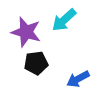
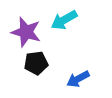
cyan arrow: rotated 12 degrees clockwise
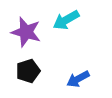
cyan arrow: moved 2 px right
black pentagon: moved 8 px left, 8 px down; rotated 10 degrees counterclockwise
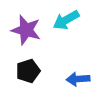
purple star: moved 2 px up
blue arrow: rotated 25 degrees clockwise
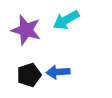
black pentagon: moved 1 px right, 4 px down
blue arrow: moved 20 px left, 7 px up
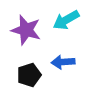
blue arrow: moved 5 px right, 10 px up
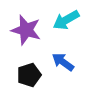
blue arrow: rotated 40 degrees clockwise
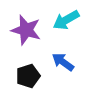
black pentagon: moved 1 px left, 1 px down
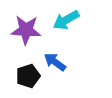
purple star: rotated 12 degrees counterclockwise
blue arrow: moved 8 px left
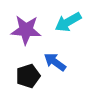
cyan arrow: moved 2 px right, 2 px down
